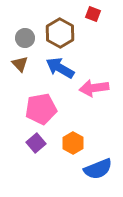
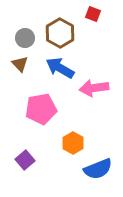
purple square: moved 11 px left, 17 px down
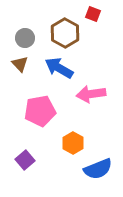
brown hexagon: moved 5 px right
blue arrow: moved 1 px left
pink arrow: moved 3 px left, 6 px down
pink pentagon: moved 1 px left, 2 px down
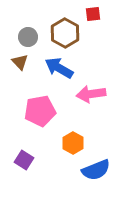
red square: rotated 28 degrees counterclockwise
gray circle: moved 3 px right, 1 px up
brown triangle: moved 2 px up
purple square: moved 1 px left; rotated 18 degrees counterclockwise
blue semicircle: moved 2 px left, 1 px down
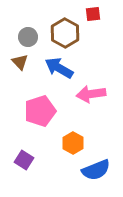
pink pentagon: rotated 8 degrees counterclockwise
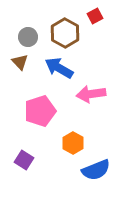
red square: moved 2 px right, 2 px down; rotated 21 degrees counterclockwise
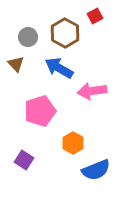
brown triangle: moved 4 px left, 2 px down
pink arrow: moved 1 px right, 3 px up
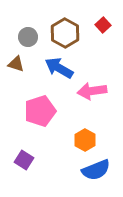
red square: moved 8 px right, 9 px down; rotated 14 degrees counterclockwise
brown triangle: rotated 30 degrees counterclockwise
orange hexagon: moved 12 px right, 3 px up
